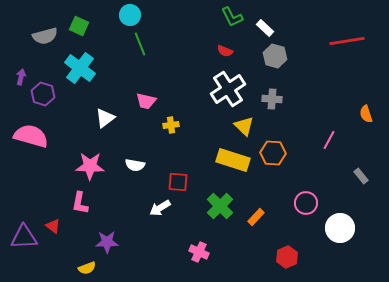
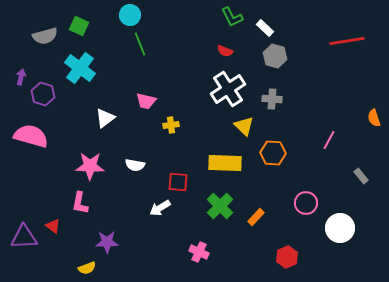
orange semicircle: moved 8 px right, 4 px down
yellow rectangle: moved 8 px left, 3 px down; rotated 16 degrees counterclockwise
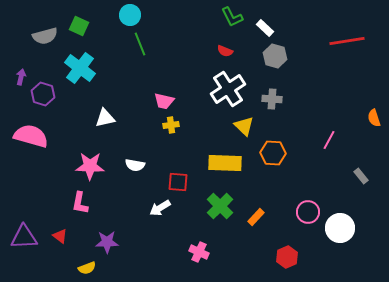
pink trapezoid: moved 18 px right
white triangle: rotated 25 degrees clockwise
pink circle: moved 2 px right, 9 px down
red triangle: moved 7 px right, 10 px down
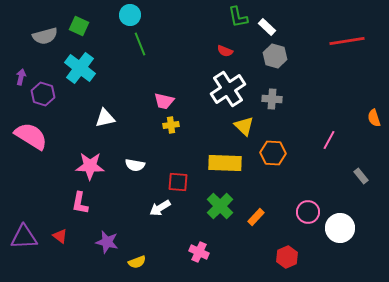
green L-shape: moved 6 px right; rotated 15 degrees clockwise
white rectangle: moved 2 px right, 1 px up
pink semicircle: rotated 16 degrees clockwise
purple star: rotated 15 degrees clockwise
yellow semicircle: moved 50 px right, 6 px up
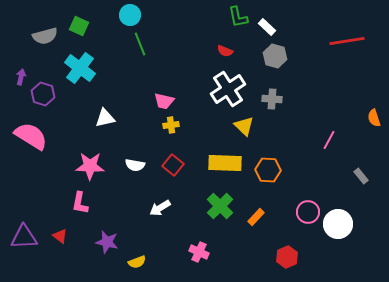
orange hexagon: moved 5 px left, 17 px down
red square: moved 5 px left, 17 px up; rotated 35 degrees clockwise
white circle: moved 2 px left, 4 px up
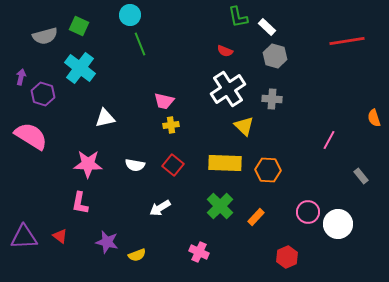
pink star: moved 2 px left, 2 px up
yellow semicircle: moved 7 px up
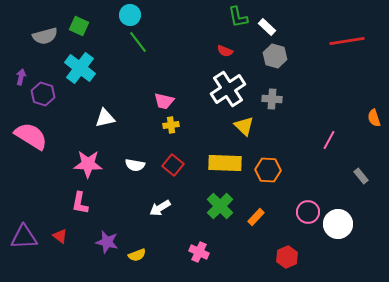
green line: moved 2 px left, 2 px up; rotated 15 degrees counterclockwise
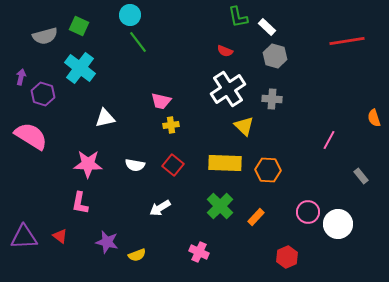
pink trapezoid: moved 3 px left
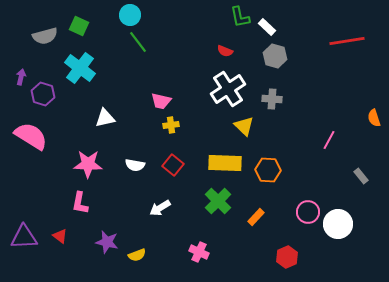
green L-shape: moved 2 px right
green cross: moved 2 px left, 5 px up
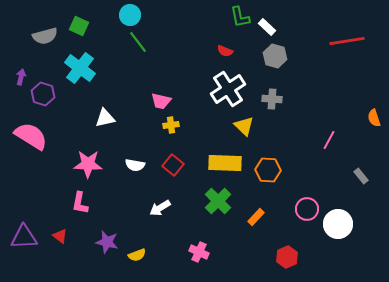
pink circle: moved 1 px left, 3 px up
